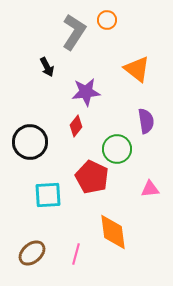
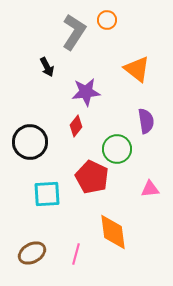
cyan square: moved 1 px left, 1 px up
brown ellipse: rotated 12 degrees clockwise
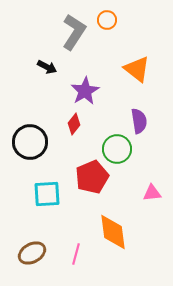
black arrow: rotated 36 degrees counterclockwise
purple star: moved 1 px left, 1 px up; rotated 24 degrees counterclockwise
purple semicircle: moved 7 px left
red diamond: moved 2 px left, 2 px up
red pentagon: rotated 24 degrees clockwise
pink triangle: moved 2 px right, 4 px down
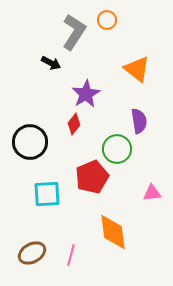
black arrow: moved 4 px right, 4 px up
purple star: moved 1 px right, 3 px down
pink line: moved 5 px left, 1 px down
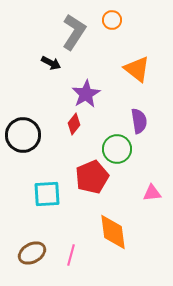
orange circle: moved 5 px right
black circle: moved 7 px left, 7 px up
